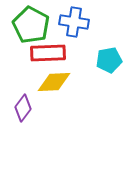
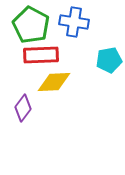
red rectangle: moved 7 px left, 2 px down
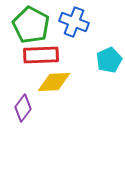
blue cross: rotated 12 degrees clockwise
cyan pentagon: rotated 15 degrees counterclockwise
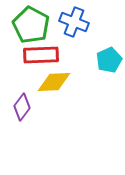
purple diamond: moved 1 px left, 1 px up
